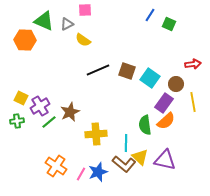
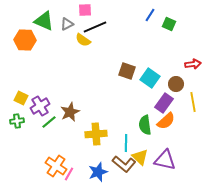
black line: moved 3 px left, 43 px up
pink line: moved 12 px left
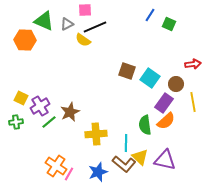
green cross: moved 1 px left, 1 px down
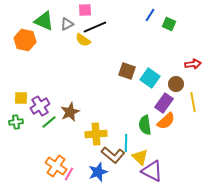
orange hexagon: rotated 10 degrees clockwise
yellow square: rotated 24 degrees counterclockwise
purple triangle: moved 13 px left, 11 px down; rotated 15 degrees clockwise
brown L-shape: moved 11 px left, 9 px up
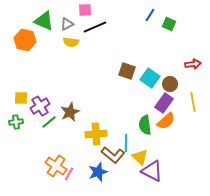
yellow semicircle: moved 12 px left, 2 px down; rotated 28 degrees counterclockwise
brown circle: moved 6 px left
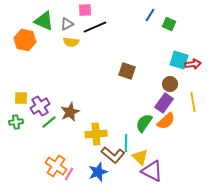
cyan square: moved 29 px right, 18 px up; rotated 18 degrees counterclockwise
green semicircle: moved 1 px left, 2 px up; rotated 42 degrees clockwise
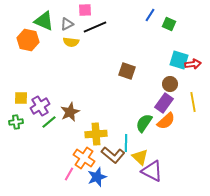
orange hexagon: moved 3 px right
orange cross: moved 28 px right, 8 px up
blue star: moved 1 px left, 5 px down
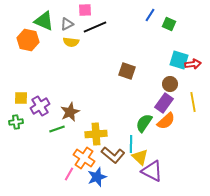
green line: moved 8 px right, 7 px down; rotated 21 degrees clockwise
cyan line: moved 5 px right, 1 px down
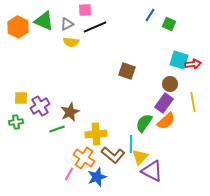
orange hexagon: moved 10 px left, 13 px up; rotated 15 degrees clockwise
yellow triangle: rotated 30 degrees clockwise
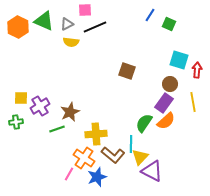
red arrow: moved 4 px right, 6 px down; rotated 77 degrees counterclockwise
